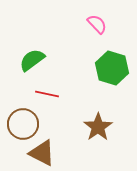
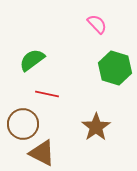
green hexagon: moved 3 px right
brown star: moved 2 px left
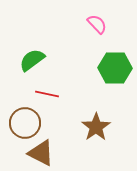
green hexagon: rotated 16 degrees counterclockwise
brown circle: moved 2 px right, 1 px up
brown triangle: moved 1 px left
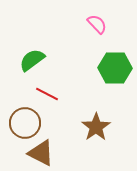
red line: rotated 15 degrees clockwise
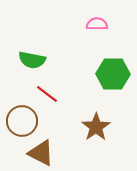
pink semicircle: rotated 45 degrees counterclockwise
green semicircle: rotated 132 degrees counterclockwise
green hexagon: moved 2 px left, 6 px down
red line: rotated 10 degrees clockwise
brown circle: moved 3 px left, 2 px up
